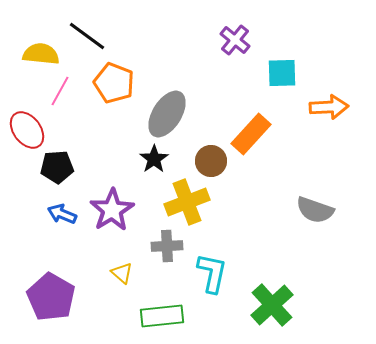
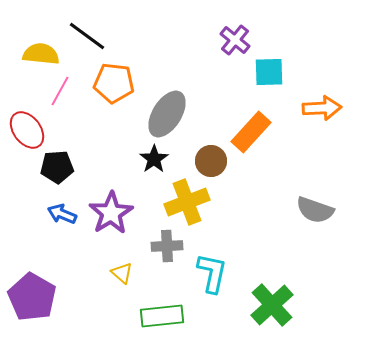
cyan square: moved 13 px left, 1 px up
orange pentagon: rotated 15 degrees counterclockwise
orange arrow: moved 7 px left, 1 px down
orange rectangle: moved 2 px up
purple star: moved 1 px left, 3 px down
purple pentagon: moved 19 px left
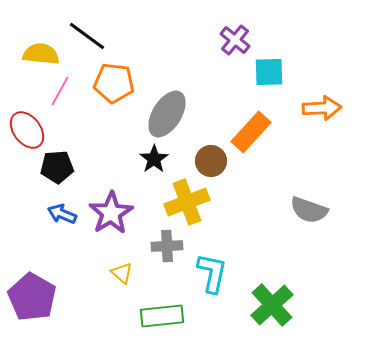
gray semicircle: moved 6 px left
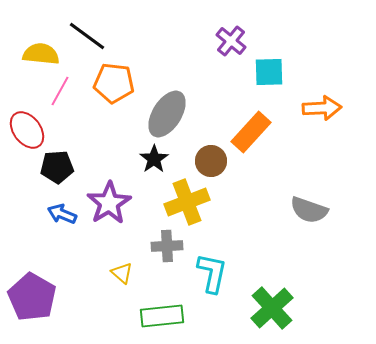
purple cross: moved 4 px left, 1 px down
purple star: moved 2 px left, 10 px up
green cross: moved 3 px down
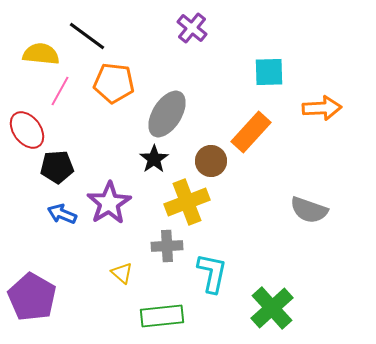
purple cross: moved 39 px left, 13 px up
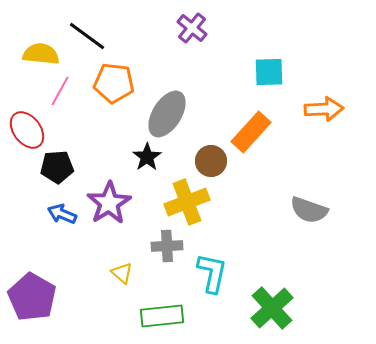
orange arrow: moved 2 px right, 1 px down
black star: moved 7 px left, 2 px up
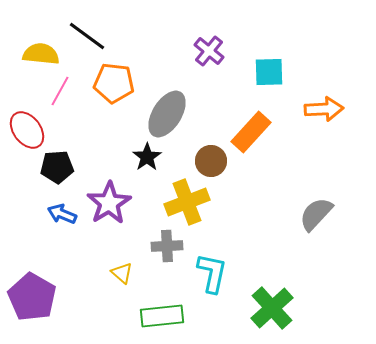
purple cross: moved 17 px right, 23 px down
gray semicircle: moved 7 px right, 4 px down; rotated 114 degrees clockwise
